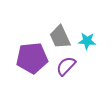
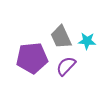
gray trapezoid: moved 1 px right
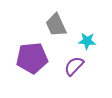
gray trapezoid: moved 5 px left, 12 px up
purple semicircle: moved 8 px right
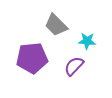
gray trapezoid: rotated 20 degrees counterclockwise
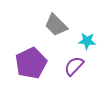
purple pentagon: moved 1 px left, 5 px down; rotated 20 degrees counterclockwise
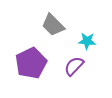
gray trapezoid: moved 3 px left
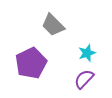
cyan star: moved 12 px down; rotated 24 degrees counterclockwise
purple semicircle: moved 10 px right, 13 px down
